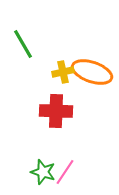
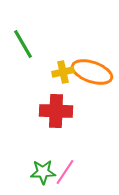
green star: rotated 20 degrees counterclockwise
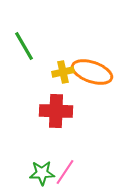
green line: moved 1 px right, 2 px down
green star: moved 1 px left, 1 px down
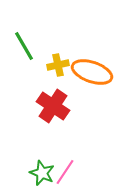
yellow cross: moved 5 px left, 7 px up
red cross: moved 3 px left, 5 px up; rotated 32 degrees clockwise
green star: rotated 25 degrees clockwise
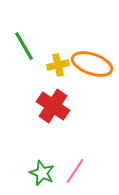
orange ellipse: moved 8 px up
pink line: moved 10 px right, 1 px up
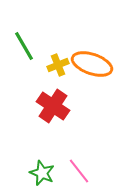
yellow cross: rotated 10 degrees counterclockwise
pink line: moved 4 px right; rotated 72 degrees counterclockwise
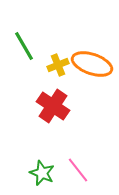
pink line: moved 1 px left, 1 px up
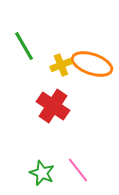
yellow cross: moved 3 px right
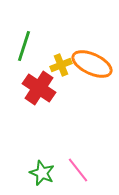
green line: rotated 48 degrees clockwise
orange ellipse: rotated 6 degrees clockwise
red cross: moved 14 px left, 18 px up
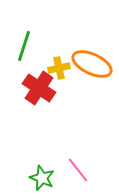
yellow cross: moved 2 px left, 3 px down; rotated 10 degrees clockwise
green star: moved 5 px down
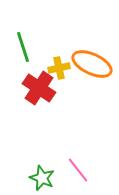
green line: moved 1 px left, 1 px down; rotated 36 degrees counterclockwise
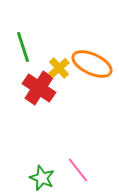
yellow cross: rotated 30 degrees counterclockwise
